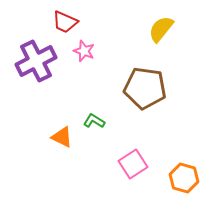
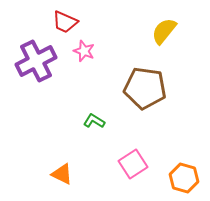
yellow semicircle: moved 3 px right, 2 px down
orange triangle: moved 37 px down
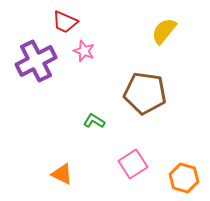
brown pentagon: moved 5 px down
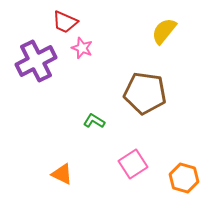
pink star: moved 2 px left, 3 px up
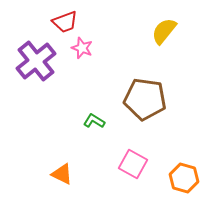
red trapezoid: rotated 44 degrees counterclockwise
purple cross: rotated 12 degrees counterclockwise
brown pentagon: moved 6 px down
pink square: rotated 28 degrees counterclockwise
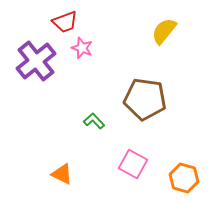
green L-shape: rotated 15 degrees clockwise
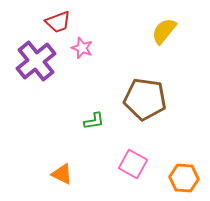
red trapezoid: moved 7 px left
green L-shape: rotated 125 degrees clockwise
orange hexagon: rotated 12 degrees counterclockwise
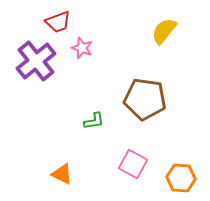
orange hexagon: moved 3 px left
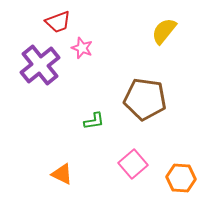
purple cross: moved 4 px right, 4 px down
pink square: rotated 20 degrees clockwise
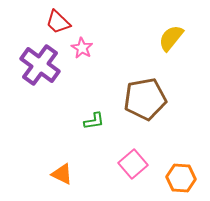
red trapezoid: rotated 64 degrees clockwise
yellow semicircle: moved 7 px right, 7 px down
pink star: rotated 10 degrees clockwise
purple cross: rotated 15 degrees counterclockwise
brown pentagon: rotated 18 degrees counterclockwise
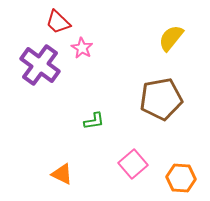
brown pentagon: moved 16 px right
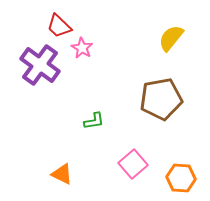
red trapezoid: moved 1 px right, 4 px down
